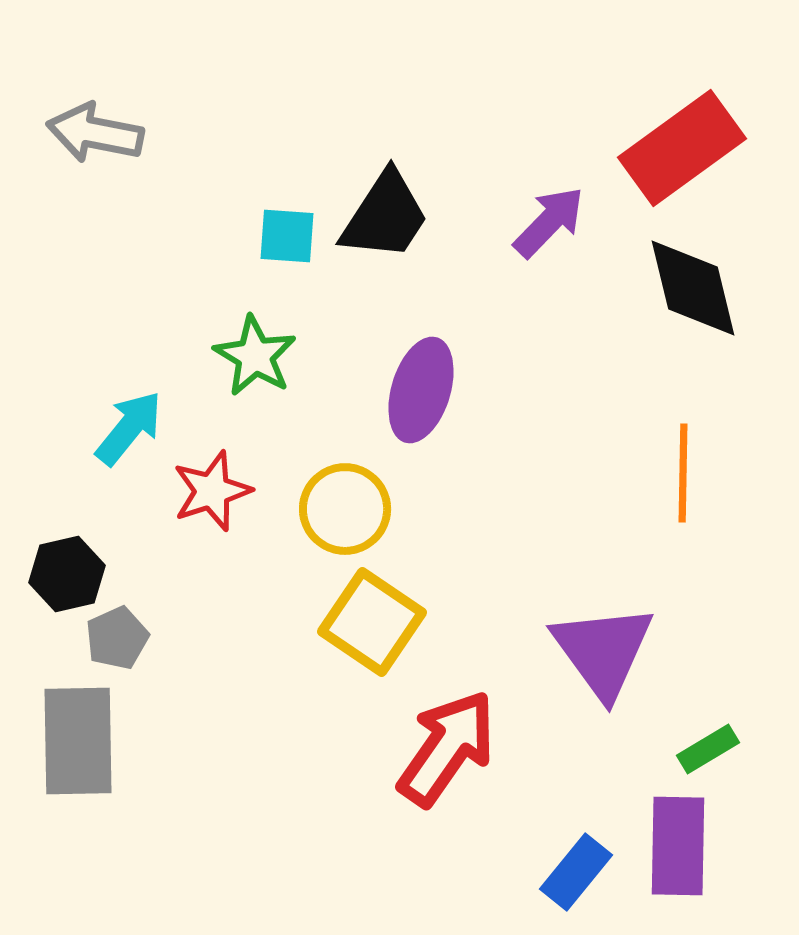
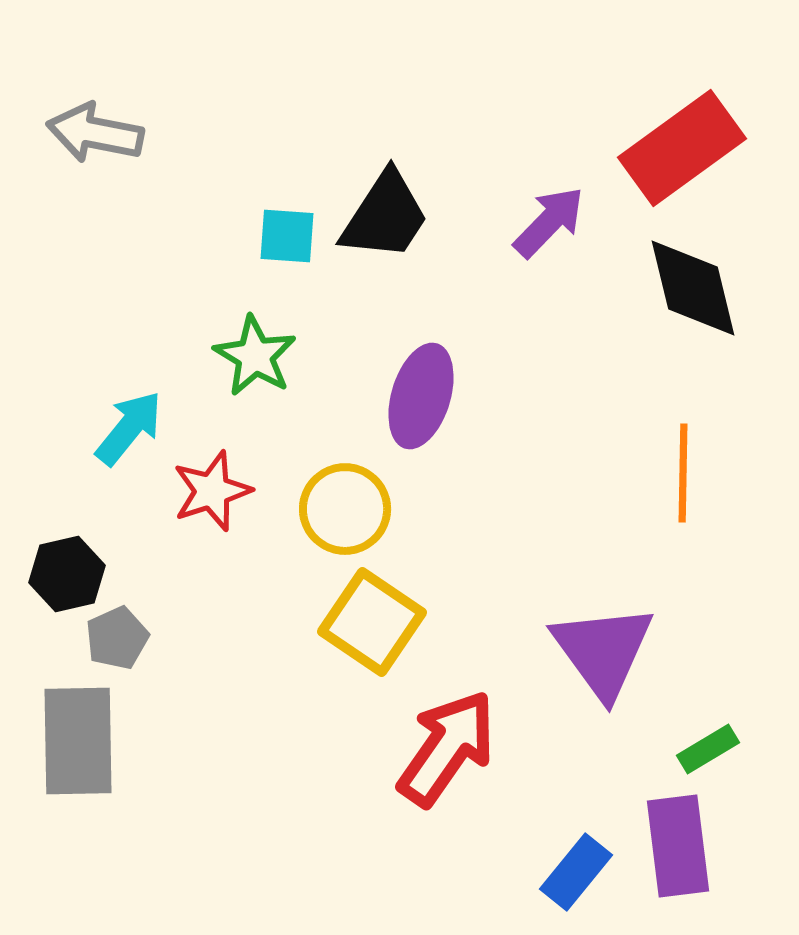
purple ellipse: moved 6 px down
purple rectangle: rotated 8 degrees counterclockwise
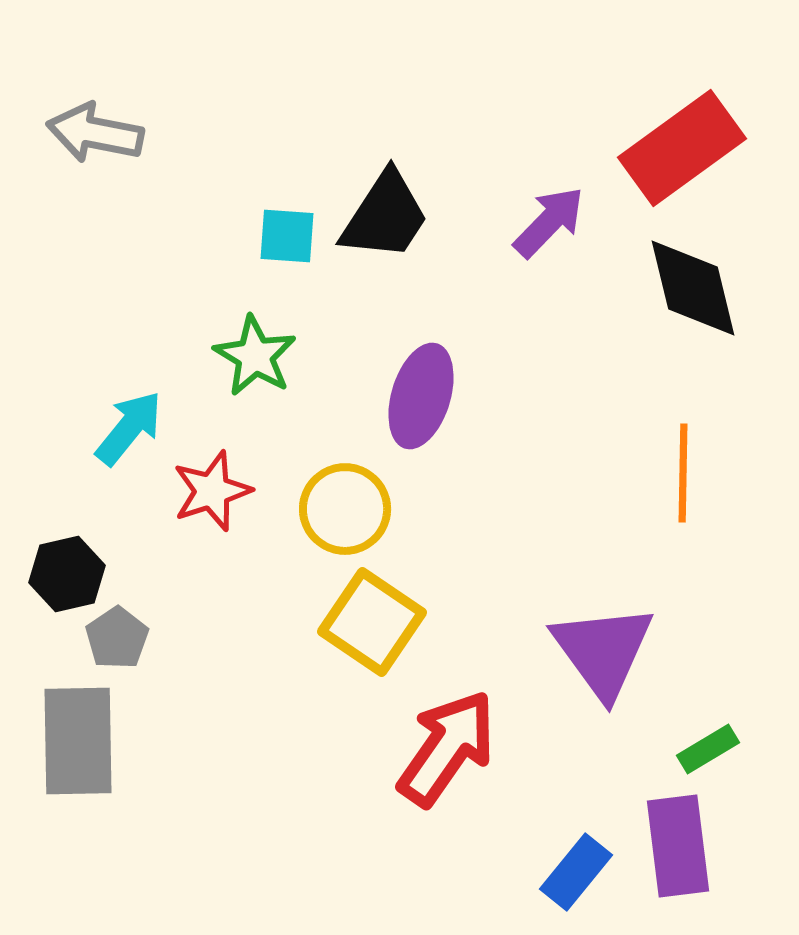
gray pentagon: rotated 10 degrees counterclockwise
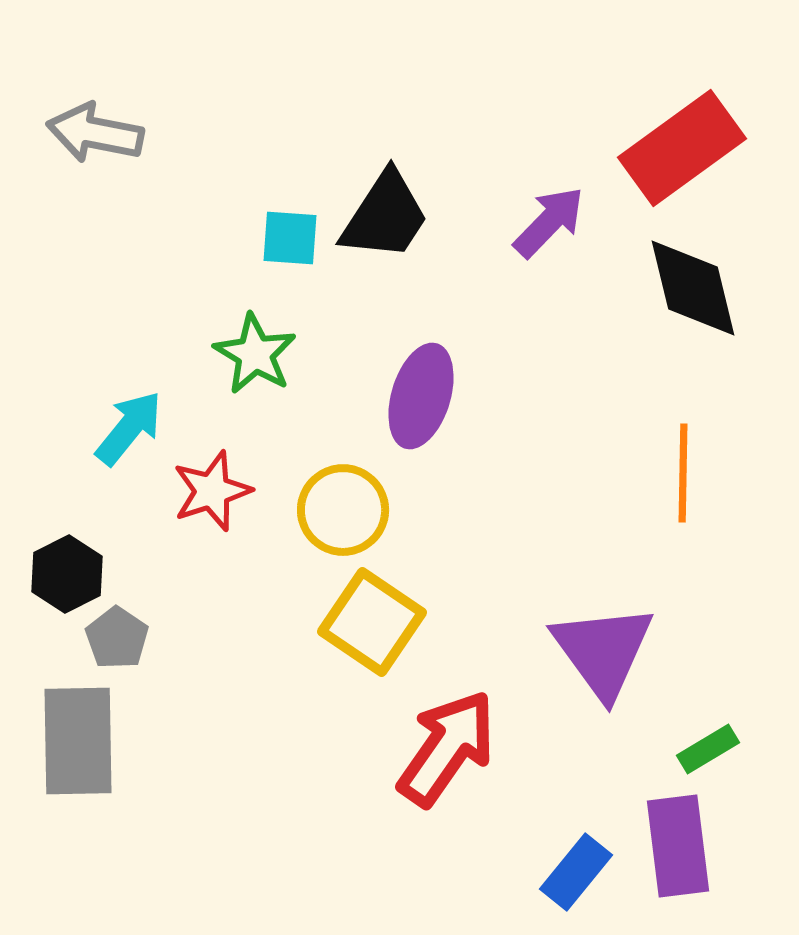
cyan square: moved 3 px right, 2 px down
green star: moved 2 px up
yellow circle: moved 2 px left, 1 px down
black hexagon: rotated 14 degrees counterclockwise
gray pentagon: rotated 4 degrees counterclockwise
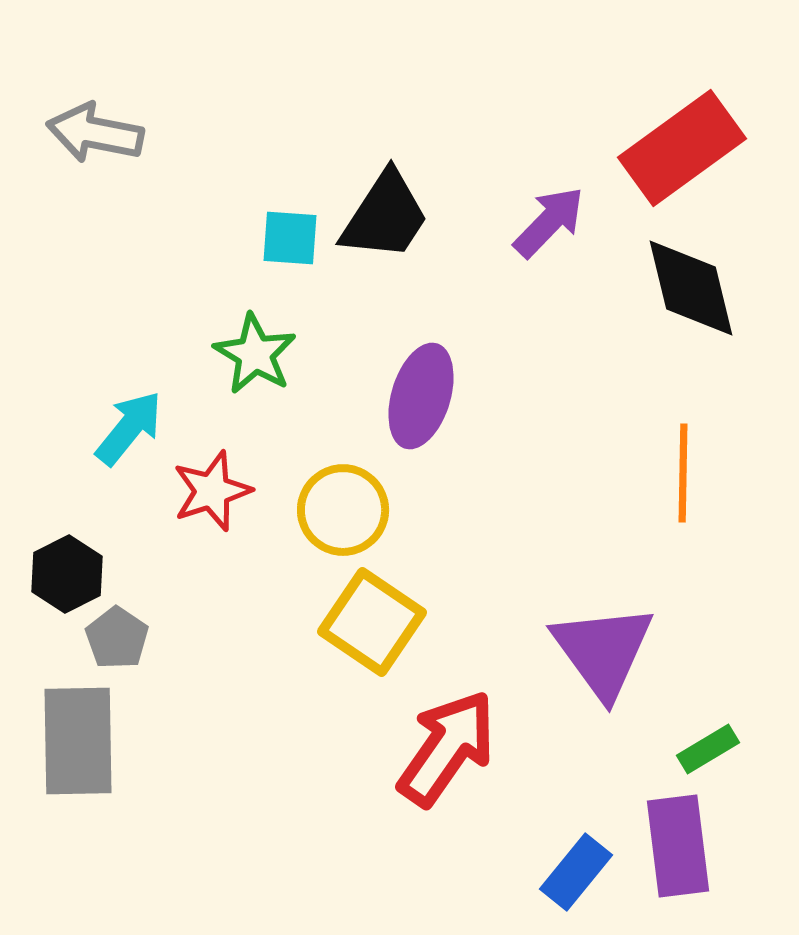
black diamond: moved 2 px left
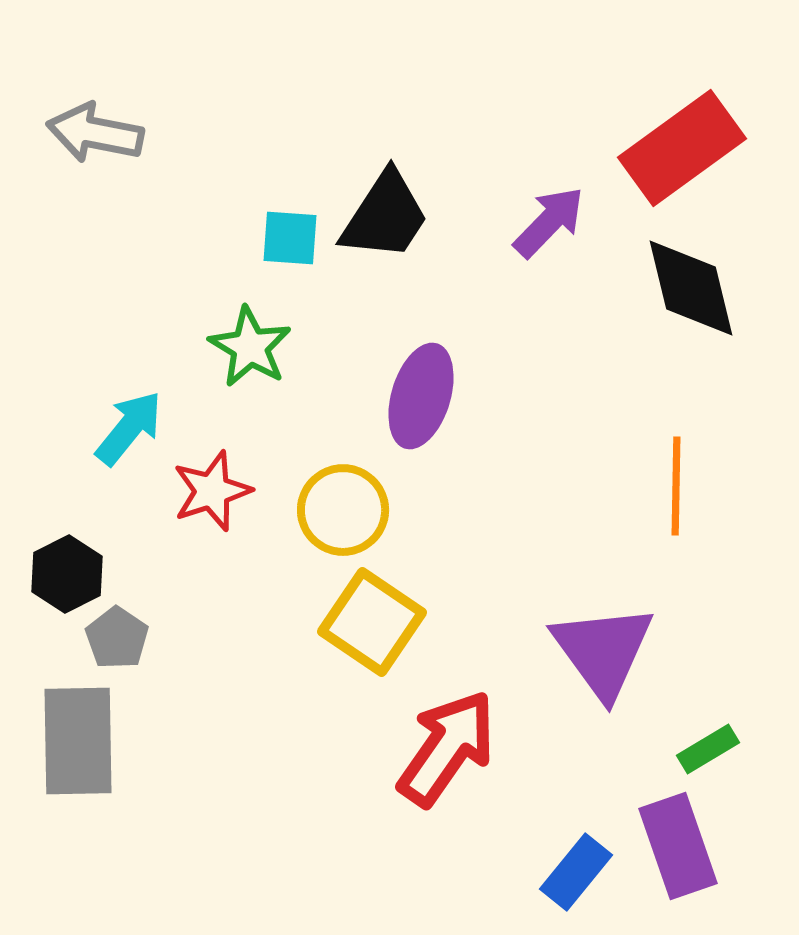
green star: moved 5 px left, 7 px up
orange line: moved 7 px left, 13 px down
purple rectangle: rotated 12 degrees counterclockwise
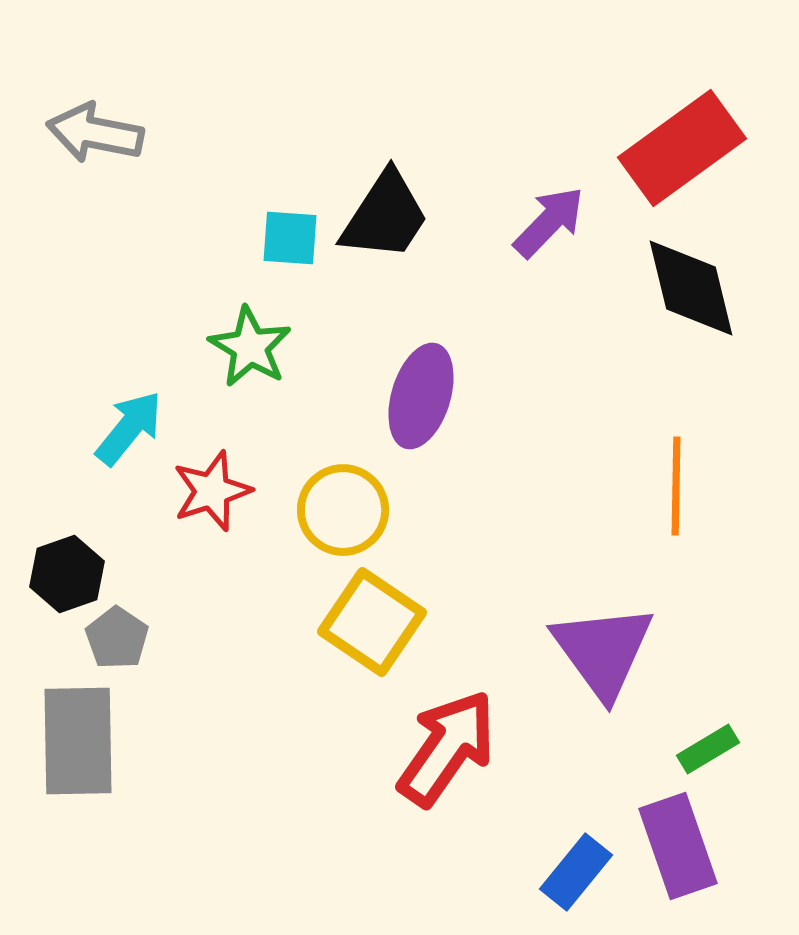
black hexagon: rotated 8 degrees clockwise
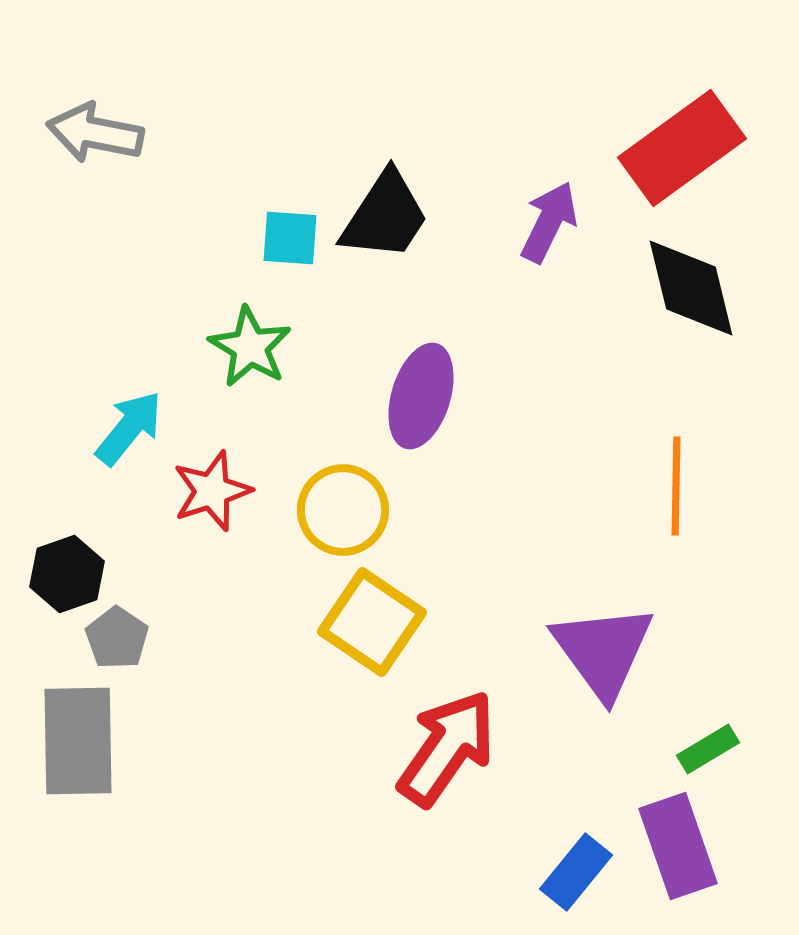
purple arrow: rotated 18 degrees counterclockwise
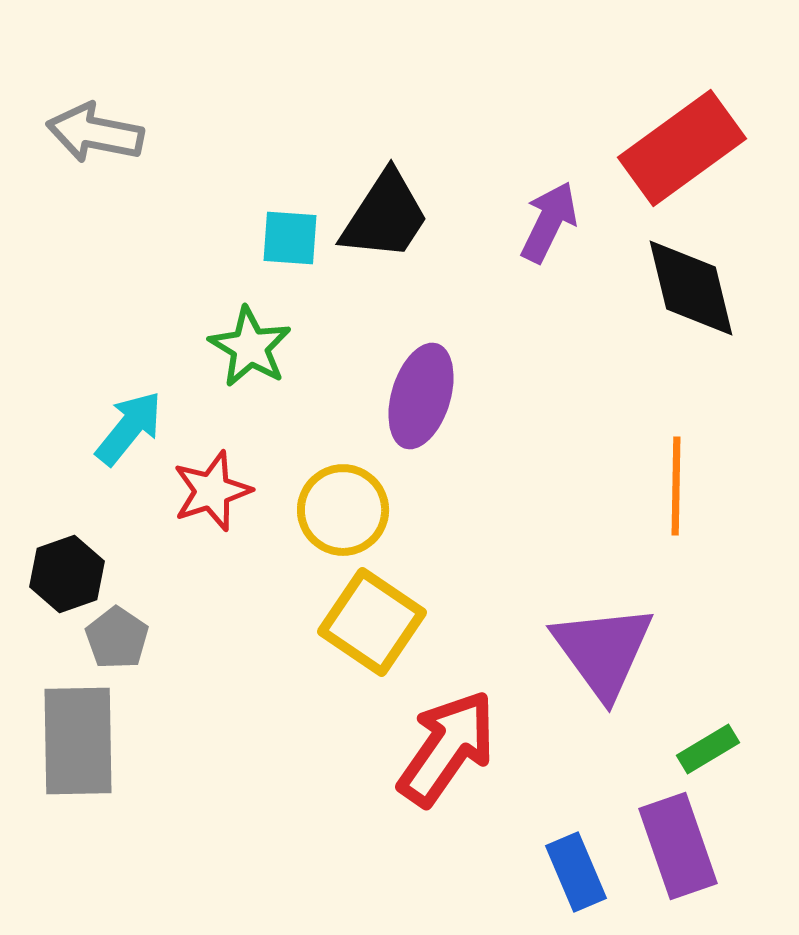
blue rectangle: rotated 62 degrees counterclockwise
